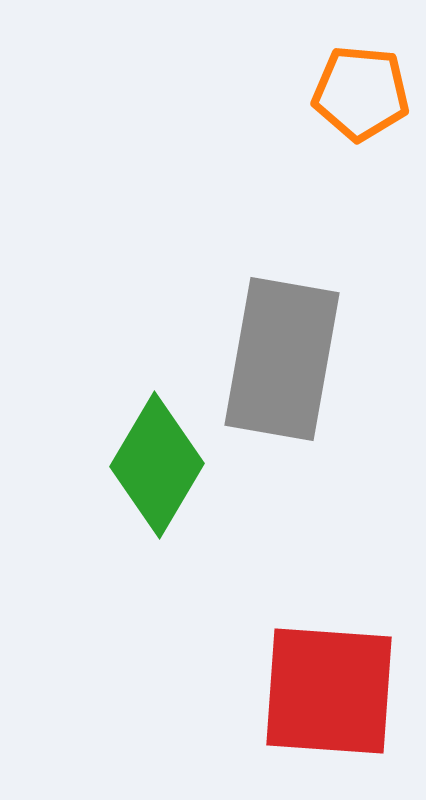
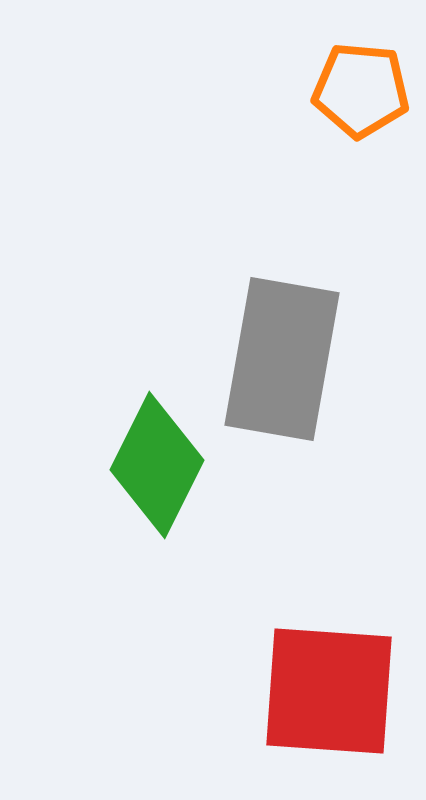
orange pentagon: moved 3 px up
green diamond: rotated 4 degrees counterclockwise
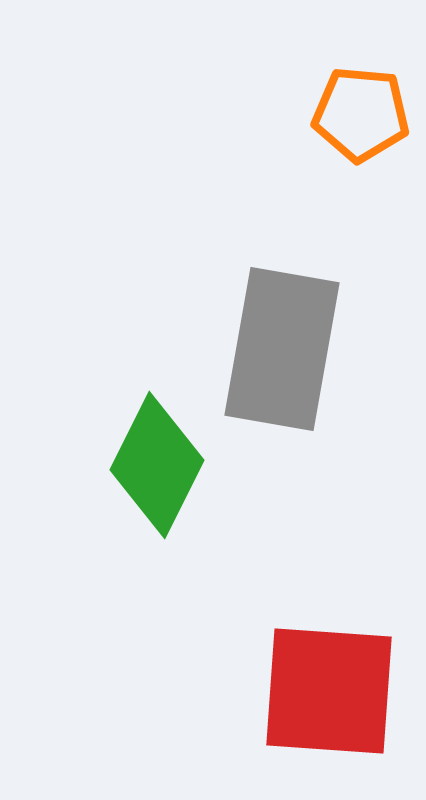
orange pentagon: moved 24 px down
gray rectangle: moved 10 px up
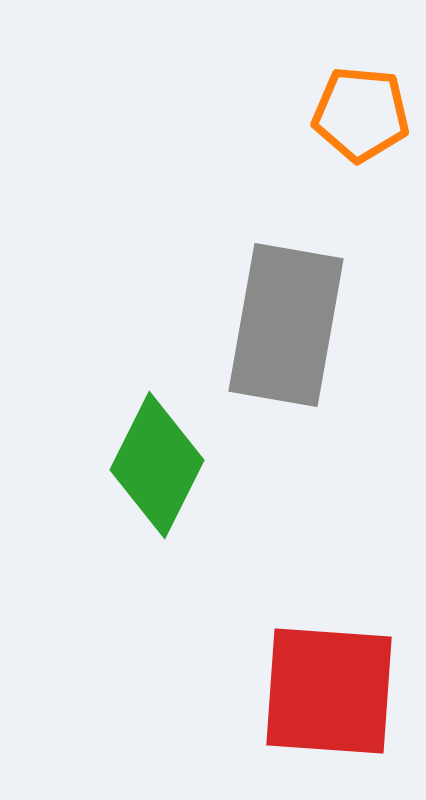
gray rectangle: moved 4 px right, 24 px up
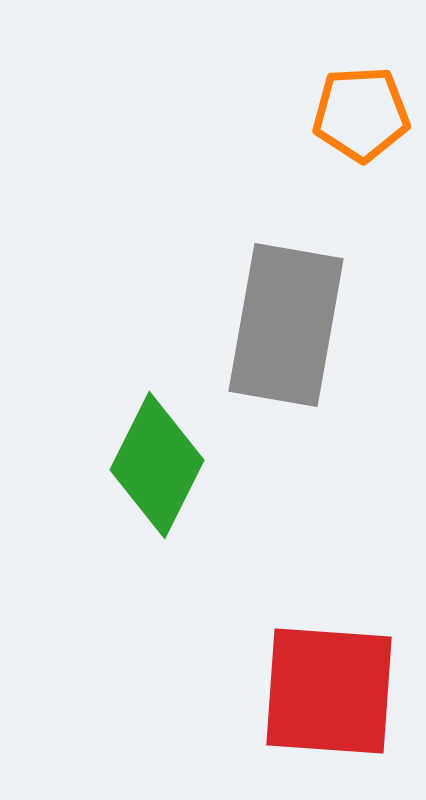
orange pentagon: rotated 8 degrees counterclockwise
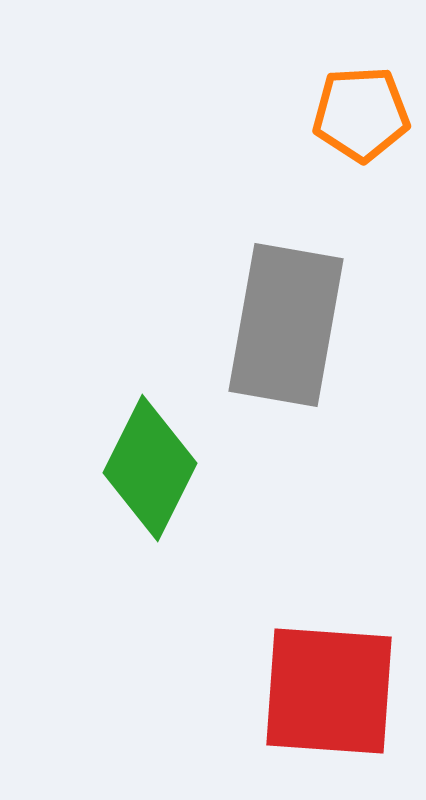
green diamond: moved 7 px left, 3 px down
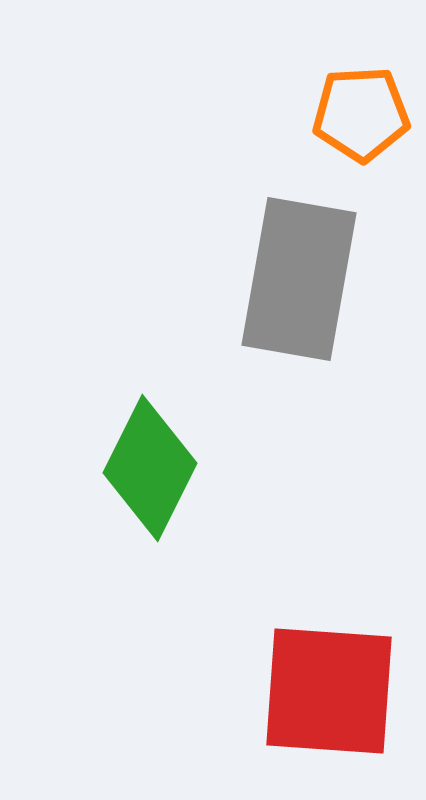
gray rectangle: moved 13 px right, 46 px up
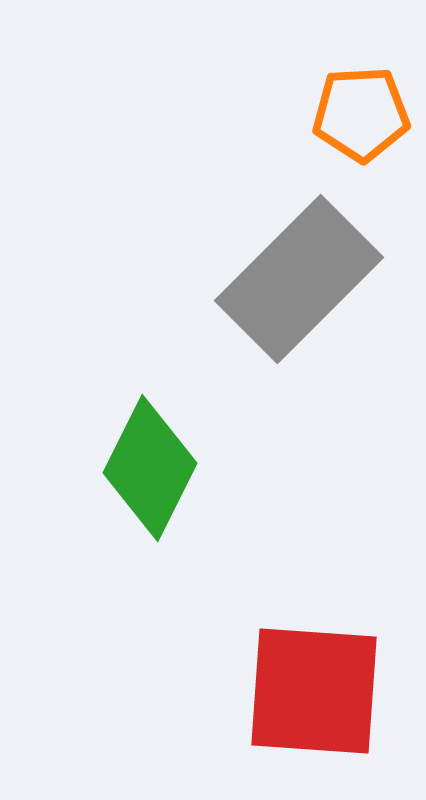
gray rectangle: rotated 35 degrees clockwise
red square: moved 15 px left
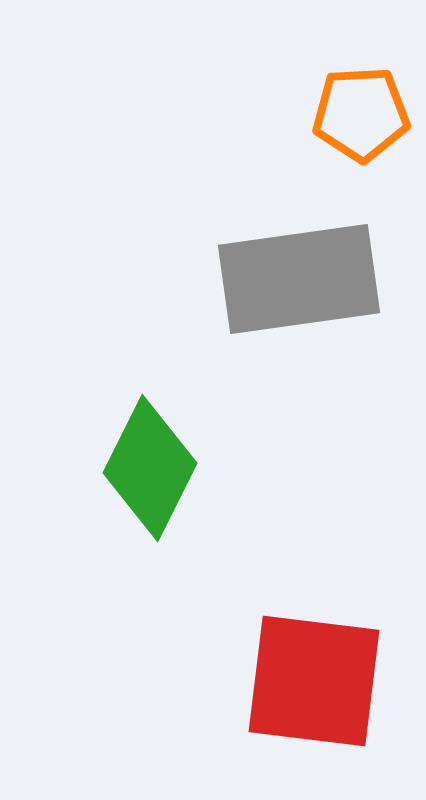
gray rectangle: rotated 37 degrees clockwise
red square: moved 10 px up; rotated 3 degrees clockwise
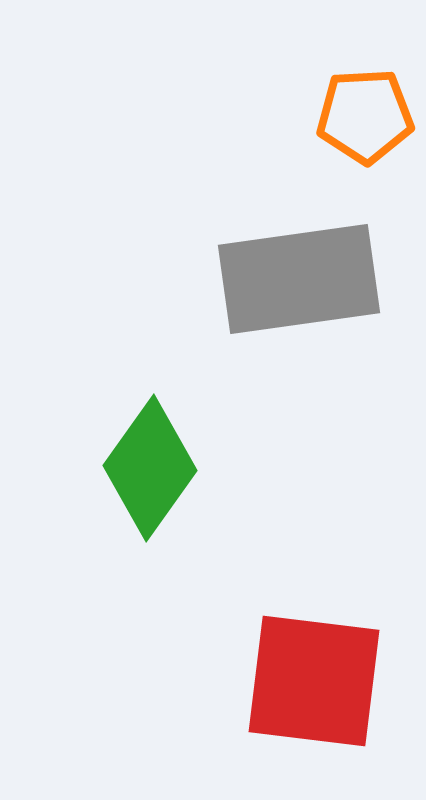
orange pentagon: moved 4 px right, 2 px down
green diamond: rotated 9 degrees clockwise
